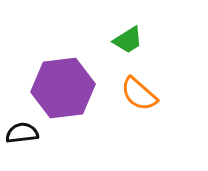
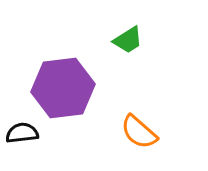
orange semicircle: moved 38 px down
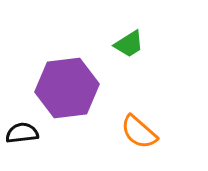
green trapezoid: moved 1 px right, 4 px down
purple hexagon: moved 4 px right
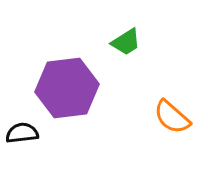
green trapezoid: moved 3 px left, 2 px up
orange semicircle: moved 33 px right, 15 px up
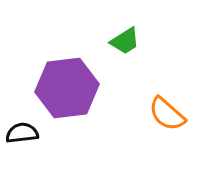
green trapezoid: moved 1 px left, 1 px up
orange semicircle: moved 5 px left, 3 px up
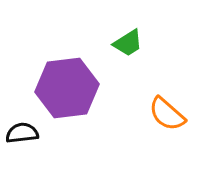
green trapezoid: moved 3 px right, 2 px down
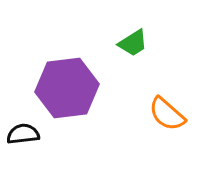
green trapezoid: moved 5 px right
black semicircle: moved 1 px right, 1 px down
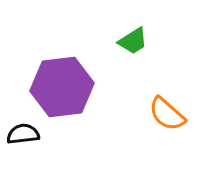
green trapezoid: moved 2 px up
purple hexagon: moved 5 px left, 1 px up
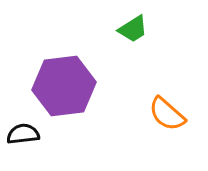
green trapezoid: moved 12 px up
purple hexagon: moved 2 px right, 1 px up
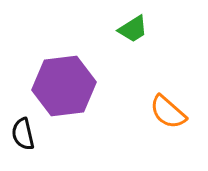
orange semicircle: moved 1 px right, 2 px up
black semicircle: rotated 96 degrees counterclockwise
